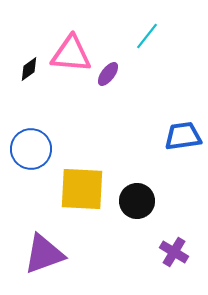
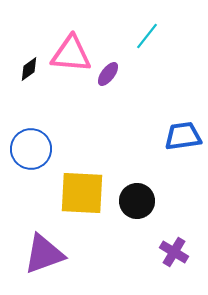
yellow square: moved 4 px down
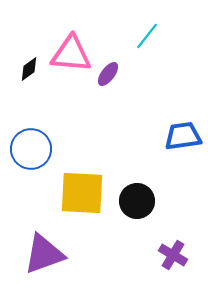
purple cross: moved 1 px left, 3 px down
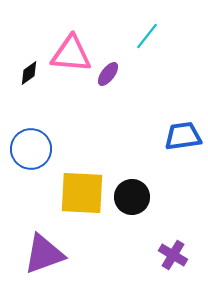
black diamond: moved 4 px down
black circle: moved 5 px left, 4 px up
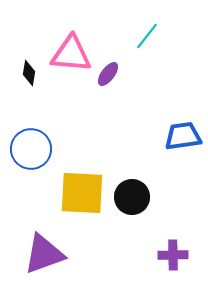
black diamond: rotated 45 degrees counterclockwise
purple cross: rotated 32 degrees counterclockwise
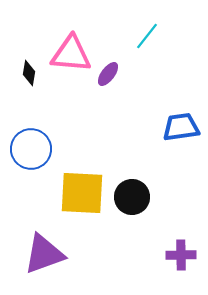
blue trapezoid: moved 2 px left, 9 px up
purple cross: moved 8 px right
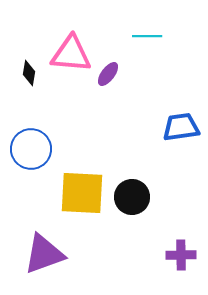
cyan line: rotated 52 degrees clockwise
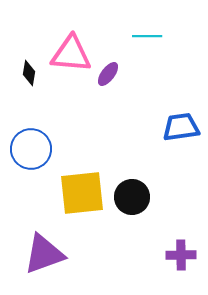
yellow square: rotated 9 degrees counterclockwise
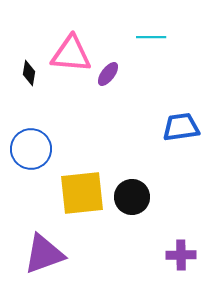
cyan line: moved 4 px right, 1 px down
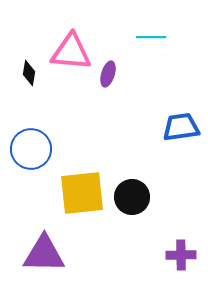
pink triangle: moved 2 px up
purple ellipse: rotated 20 degrees counterclockwise
purple triangle: rotated 21 degrees clockwise
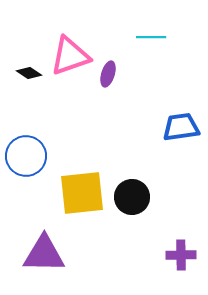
pink triangle: moved 1 px left, 4 px down; rotated 24 degrees counterclockwise
black diamond: rotated 65 degrees counterclockwise
blue circle: moved 5 px left, 7 px down
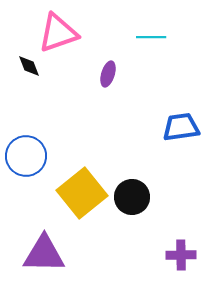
pink triangle: moved 12 px left, 23 px up
black diamond: moved 7 px up; rotated 35 degrees clockwise
yellow square: rotated 33 degrees counterclockwise
